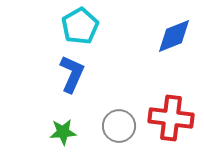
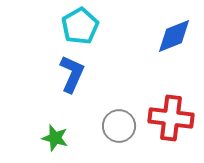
green star: moved 8 px left, 6 px down; rotated 20 degrees clockwise
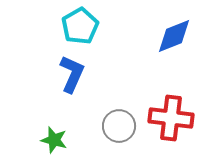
green star: moved 1 px left, 2 px down
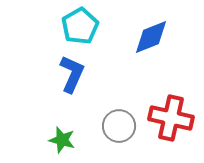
blue diamond: moved 23 px left, 1 px down
red cross: rotated 6 degrees clockwise
green star: moved 8 px right
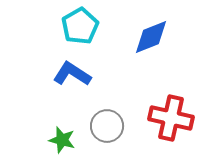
blue L-shape: rotated 81 degrees counterclockwise
gray circle: moved 12 px left
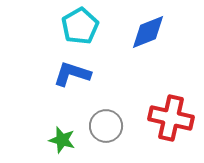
blue diamond: moved 3 px left, 5 px up
blue L-shape: rotated 15 degrees counterclockwise
gray circle: moved 1 px left
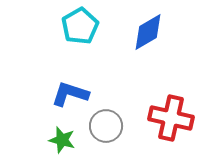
blue diamond: rotated 9 degrees counterclockwise
blue L-shape: moved 2 px left, 20 px down
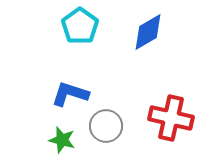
cyan pentagon: rotated 6 degrees counterclockwise
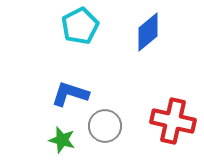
cyan pentagon: rotated 9 degrees clockwise
blue diamond: rotated 9 degrees counterclockwise
red cross: moved 2 px right, 3 px down
gray circle: moved 1 px left
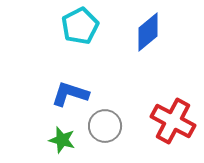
red cross: rotated 15 degrees clockwise
